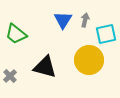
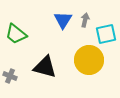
gray cross: rotated 24 degrees counterclockwise
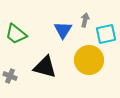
blue triangle: moved 10 px down
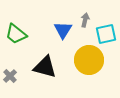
gray cross: rotated 24 degrees clockwise
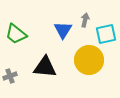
black triangle: rotated 10 degrees counterclockwise
gray cross: rotated 24 degrees clockwise
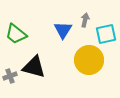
black triangle: moved 11 px left; rotated 10 degrees clockwise
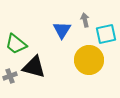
gray arrow: rotated 24 degrees counterclockwise
blue triangle: moved 1 px left
green trapezoid: moved 10 px down
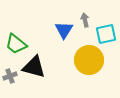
blue triangle: moved 2 px right
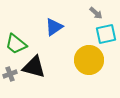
gray arrow: moved 11 px right, 7 px up; rotated 144 degrees clockwise
blue triangle: moved 10 px left, 3 px up; rotated 24 degrees clockwise
gray cross: moved 2 px up
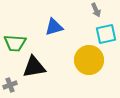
gray arrow: moved 3 px up; rotated 24 degrees clockwise
blue triangle: rotated 18 degrees clockwise
green trapezoid: moved 1 px left, 1 px up; rotated 35 degrees counterclockwise
black triangle: rotated 25 degrees counterclockwise
gray cross: moved 11 px down
